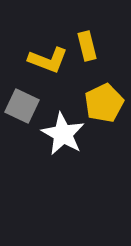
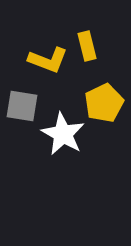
gray square: rotated 16 degrees counterclockwise
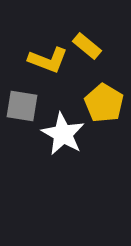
yellow rectangle: rotated 36 degrees counterclockwise
yellow pentagon: rotated 15 degrees counterclockwise
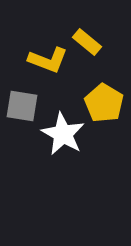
yellow rectangle: moved 4 px up
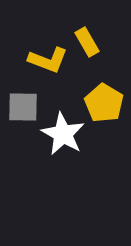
yellow rectangle: rotated 20 degrees clockwise
gray square: moved 1 px right, 1 px down; rotated 8 degrees counterclockwise
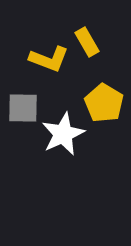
yellow L-shape: moved 1 px right, 1 px up
gray square: moved 1 px down
white star: rotated 18 degrees clockwise
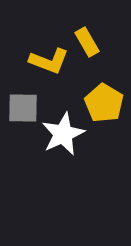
yellow L-shape: moved 2 px down
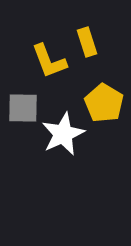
yellow rectangle: rotated 12 degrees clockwise
yellow L-shape: rotated 48 degrees clockwise
